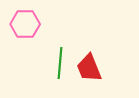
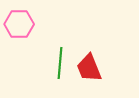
pink hexagon: moved 6 px left
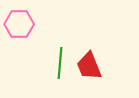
red trapezoid: moved 2 px up
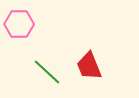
green line: moved 13 px left, 9 px down; rotated 52 degrees counterclockwise
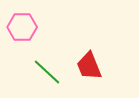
pink hexagon: moved 3 px right, 3 px down
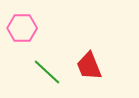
pink hexagon: moved 1 px down
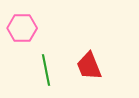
green line: moved 1 px left, 2 px up; rotated 36 degrees clockwise
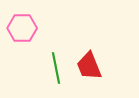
green line: moved 10 px right, 2 px up
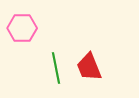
red trapezoid: moved 1 px down
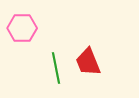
red trapezoid: moved 1 px left, 5 px up
